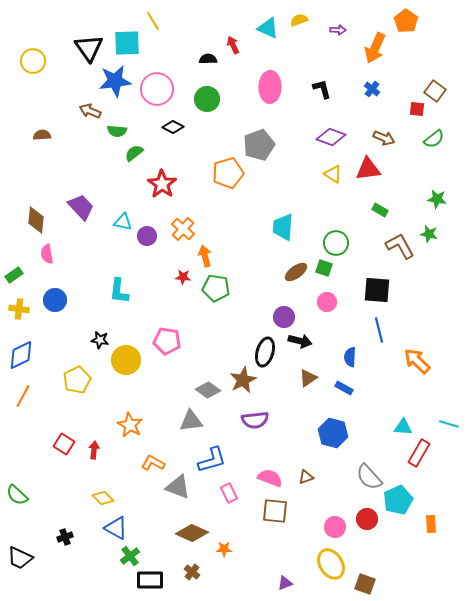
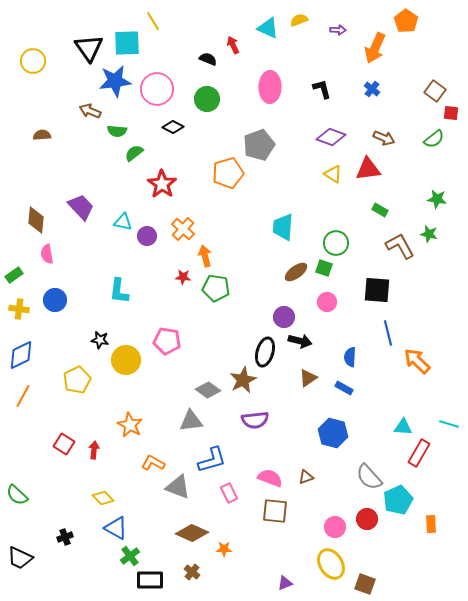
black semicircle at (208, 59): rotated 24 degrees clockwise
red square at (417, 109): moved 34 px right, 4 px down
blue line at (379, 330): moved 9 px right, 3 px down
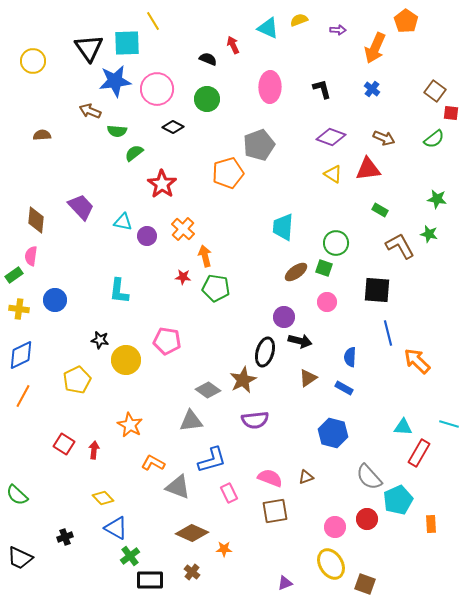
pink semicircle at (47, 254): moved 16 px left, 2 px down; rotated 18 degrees clockwise
brown square at (275, 511): rotated 16 degrees counterclockwise
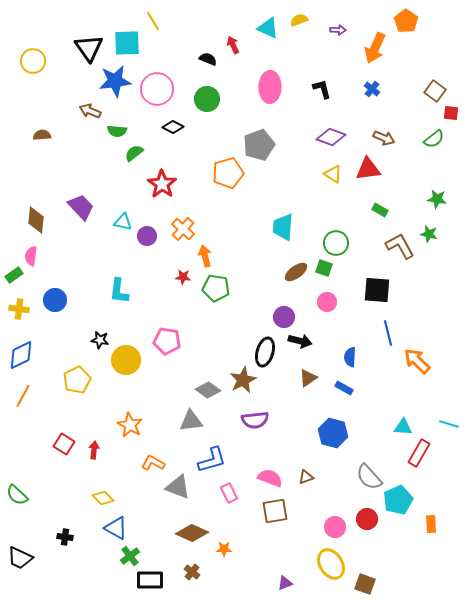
black cross at (65, 537): rotated 28 degrees clockwise
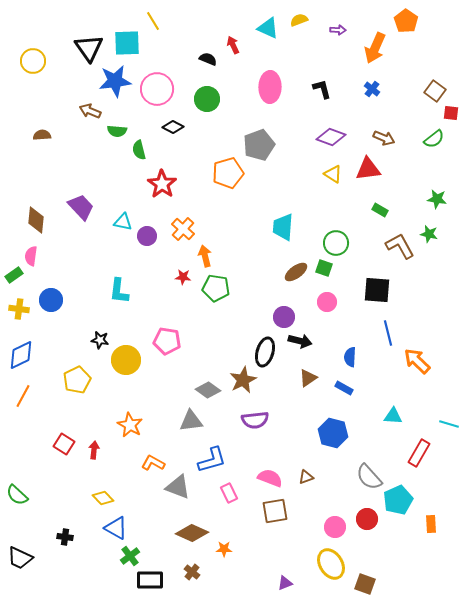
green semicircle at (134, 153): moved 5 px right, 3 px up; rotated 66 degrees counterclockwise
blue circle at (55, 300): moved 4 px left
cyan triangle at (403, 427): moved 10 px left, 11 px up
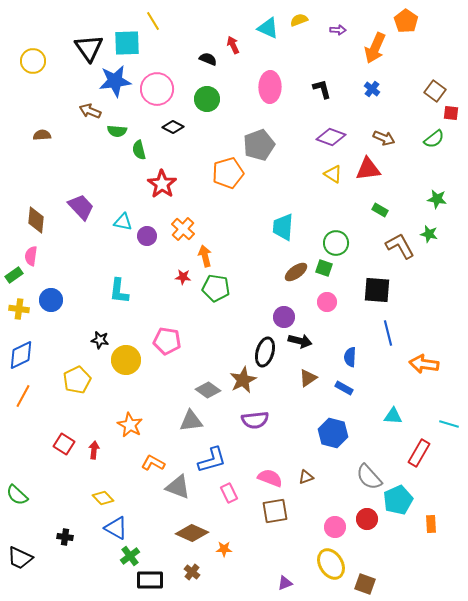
orange arrow at (417, 361): moved 7 px right, 3 px down; rotated 36 degrees counterclockwise
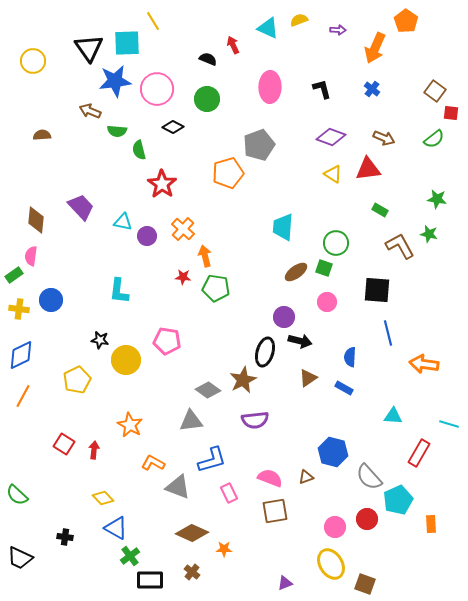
blue hexagon at (333, 433): moved 19 px down
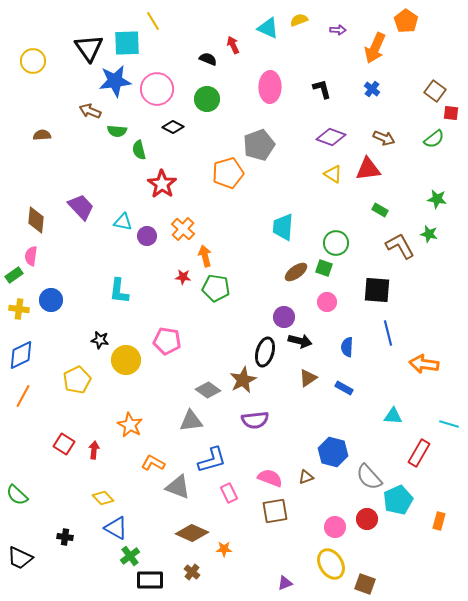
blue semicircle at (350, 357): moved 3 px left, 10 px up
orange rectangle at (431, 524): moved 8 px right, 3 px up; rotated 18 degrees clockwise
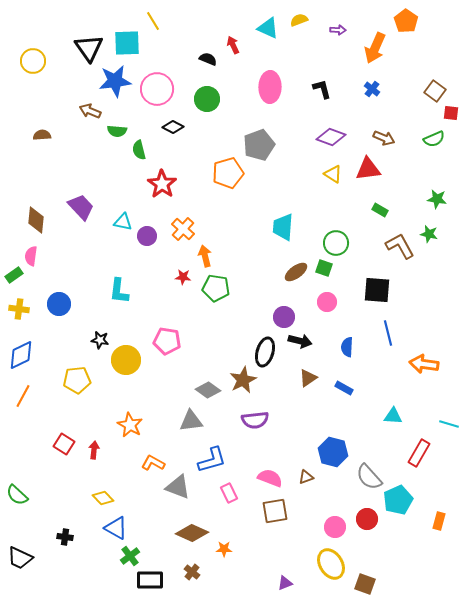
green semicircle at (434, 139): rotated 15 degrees clockwise
blue circle at (51, 300): moved 8 px right, 4 px down
yellow pentagon at (77, 380): rotated 20 degrees clockwise
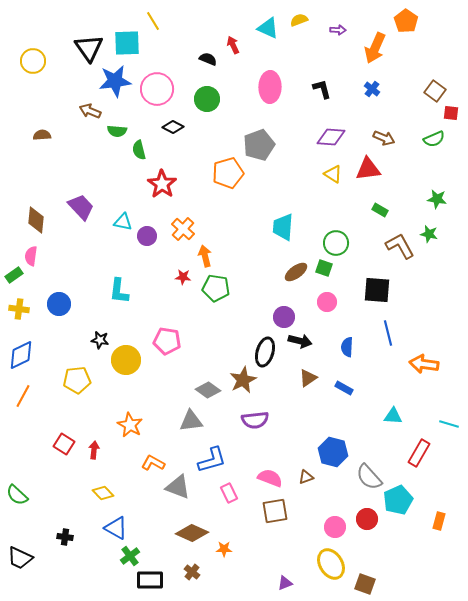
purple diamond at (331, 137): rotated 16 degrees counterclockwise
yellow diamond at (103, 498): moved 5 px up
